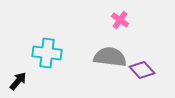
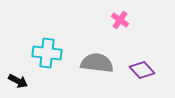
gray semicircle: moved 13 px left, 6 px down
black arrow: rotated 78 degrees clockwise
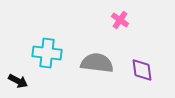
purple diamond: rotated 35 degrees clockwise
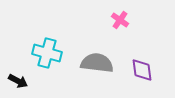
cyan cross: rotated 8 degrees clockwise
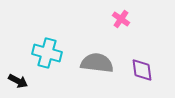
pink cross: moved 1 px right, 1 px up
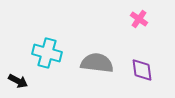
pink cross: moved 18 px right
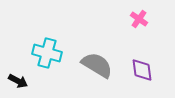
gray semicircle: moved 2 px down; rotated 24 degrees clockwise
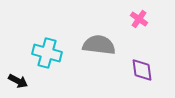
gray semicircle: moved 2 px right, 20 px up; rotated 24 degrees counterclockwise
